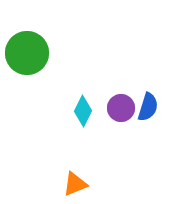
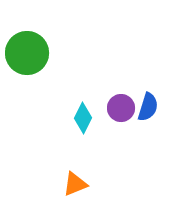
cyan diamond: moved 7 px down
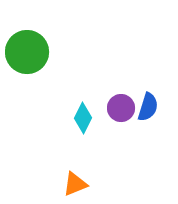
green circle: moved 1 px up
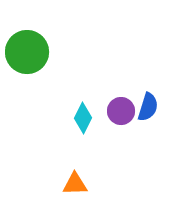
purple circle: moved 3 px down
orange triangle: rotated 20 degrees clockwise
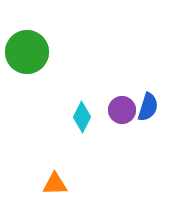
purple circle: moved 1 px right, 1 px up
cyan diamond: moved 1 px left, 1 px up
orange triangle: moved 20 px left
